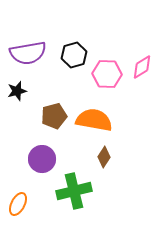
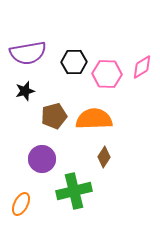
black hexagon: moved 7 px down; rotated 15 degrees clockwise
black star: moved 8 px right
orange semicircle: moved 1 px up; rotated 12 degrees counterclockwise
orange ellipse: moved 3 px right
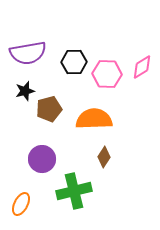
brown pentagon: moved 5 px left, 7 px up
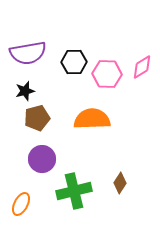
brown pentagon: moved 12 px left, 9 px down
orange semicircle: moved 2 px left
brown diamond: moved 16 px right, 26 px down
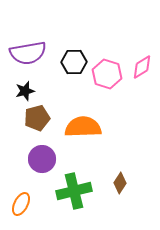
pink hexagon: rotated 16 degrees clockwise
orange semicircle: moved 9 px left, 8 px down
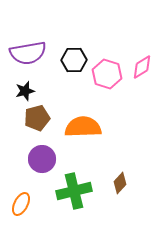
black hexagon: moved 2 px up
brown diamond: rotated 10 degrees clockwise
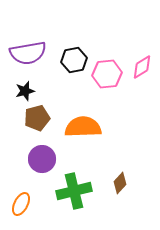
black hexagon: rotated 10 degrees counterclockwise
pink hexagon: rotated 24 degrees counterclockwise
